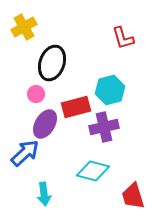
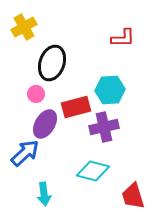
red L-shape: rotated 75 degrees counterclockwise
cyan hexagon: rotated 12 degrees clockwise
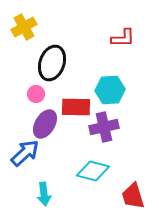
red rectangle: rotated 16 degrees clockwise
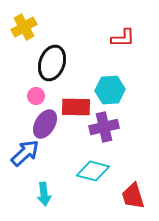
pink circle: moved 2 px down
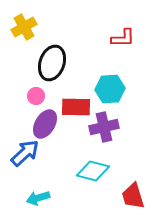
cyan hexagon: moved 1 px up
cyan arrow: moved 6 px left, 4 px down; rotated 80 degrees clockwise
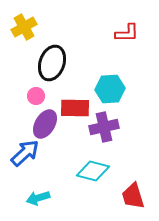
red L-shape: moved 4 px right, 5 px up
red rectangle: moved 1 px left, 1 px down
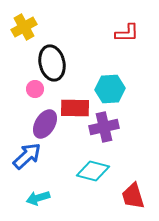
black ellipse: rotated 32 degrees counterclockwise
pink circle: moved 1 px left, 7 px up
blue arrow: moved 2 px right, 3 px down
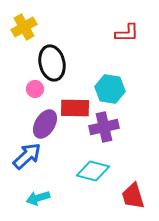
cyan hexagon: rotated 12 degrees clockwise
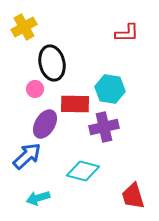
red rectangle: moved 4 px up
cyan diamond: moved 10 px left
